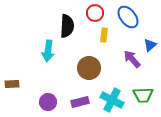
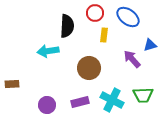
blue ellipse: rotated 15 degrees counterclockwise
blue triangle: rotated 24 degrees clockwise
cyan arrow: rotated 75 degrees clockwise
purple circle: moved 1 px left, 3 px down
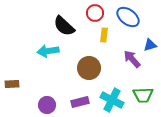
black semicircle: moved 3 px left; rotated 130 degrees clockwise
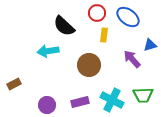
red circle: moved 2 px right
brown circle: moved 3 px up
brown rectangle: moved 2 px right; rotated 24 degrees counterclockwise
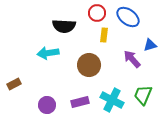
black semicircle: rotated 40 degrees counterclockwise
cyan arrow: moved 2 px down
green trapezoid: rotated 115 degrees clockwise
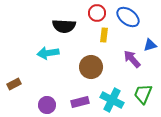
brown circle: moved 2 px right, 2 px down
green trapezoid: moved 1 px up
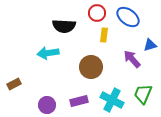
purple rectangle: moved 1 px left, 1 px up
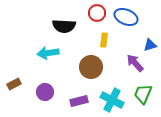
blue ellipse: moved 2 px left; rotated 15 degrees counterclockwise
yellow rectangle: moved 5 px down
purple arrow: moved 3 px right, 4 px down
purple circle: moved 2 px left, 13 px up
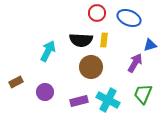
blue ellipse: moved 3 px right, 1 px down
black semicircle: moved 17 px right, 14 px down
cyan arrow: moved 2 px up; rotated 125 degrees clockwise
purple arrow: rotated 72 degrees clockwise
brown rectangle: moved 2 px right, 2 px up
cyan cross: moved 4 px left
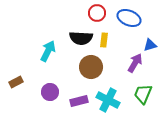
black semicircle: moved 2 px up
purple circle: moved 5 px right
